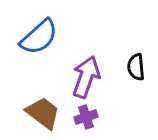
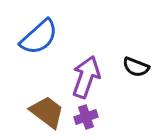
black semicircle: rotated 64 degrees counterclockwise
brown trapezoid: moved 4 px right, 1 px up
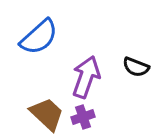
brown trapezoid: moved 2 px down; rotated 6 degrees clockwise
purple cross: moved 3 px left
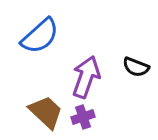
blue semicircle: moved 1 px right, 1 px up
brown trapezoid: moved 1 px left, 2 px up
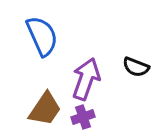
blue semicircle: moved 2 px right; rotated 72 degrees counterclockwise
purple arrow: moved 2 px down
brown trapezoid: moved 1 px left, 3 px up; rotated 81 degrees clockwise
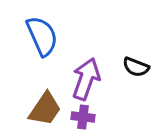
purple cross: rotated 25 degrees clockwise
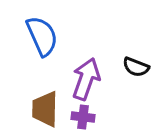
brown trapezoid: rotated 147 degrees clockwise
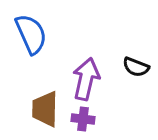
blue semicircle: moved 11 px left, 2 px up
purple arrow: rotated 6 degrees counterclockwise
purple cross: moved 2 px down
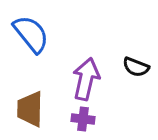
blue semicircle: rotated 15 degrees counterclockwise
brown trapezoid: moved 15 px left
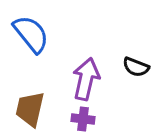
brown trapezoid: rotated 12 degrees clockwise
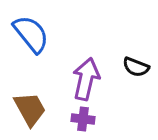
brown trapezoid: rotated 138 degrees clockwise
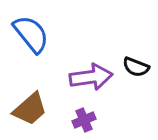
purple arrow: moved 5 px right, 2 px up; rotated 69 degrees clockwise
brown trapezoid: rotated 78 degrees clockwise
purple cross: moved 1 px right, 1 px down; rotated 30 degrees counterclockwise
